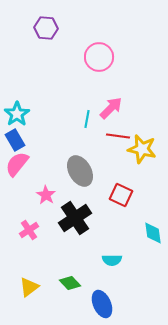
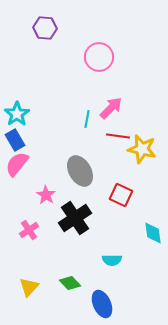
purple hexagon: moved 1 px left
yellow triangle: rotated 10 degrees counterclockwise
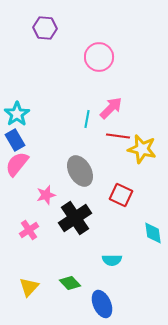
pink star: rotated 24 degrees clockwise
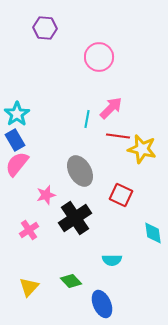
green diamond: moved 1 px right, 2 px up
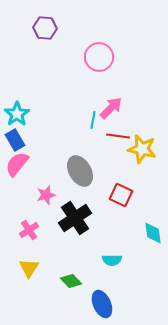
cyan line: moved 6 px right, 1 px down
yellow triangle: moved 19 px up; rotated 10 degrees counterclockwise
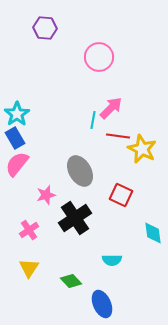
blue rectangle: moved 2 px up
yellow star: rotated 12 degrees clockwise
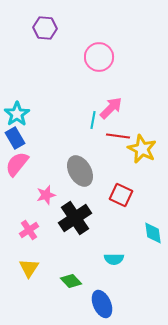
cyan semicircle: moved 2 px right, 1 px up
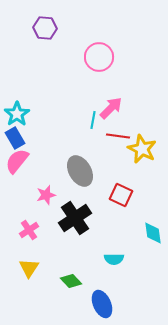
pink semicircle: moved 3 px up
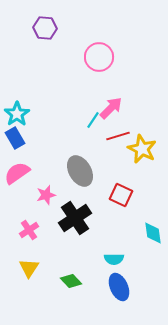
cyan line: rotated 24 degrees clockwise
red line: rotated 25 degrees counterclockwise
pink semicircle: moved 12 px down; rotated 16 degrees clockwise
blue ellipse: moved 17 px right, 17 px up
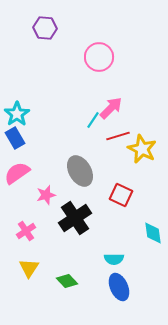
pink cross: moved 3 px left, 1 px down
green diamond: moved 4 px left
